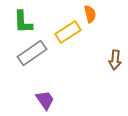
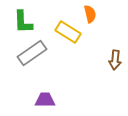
yellow rectangle: rotated 65 degrees clockwise
purple trapezoid: rotated 55 degrees counterclockwise
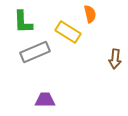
gray rectangle: moved 3 px right, 1 px up; rotated 12 degrees clockwise
brown arrow: moved 1 px up
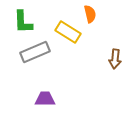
purple trapezoid: moved 1 px up
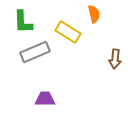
orange semicircle: moved 4 px right
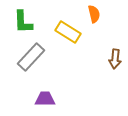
gray rectangle: moved 4 px left, 5 px down; rotated 24 degrees counterclockwise
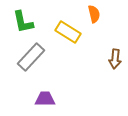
green L-shape: rotated 10 degrees counterclockwise
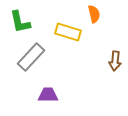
green L-shape: moved 3 px left
yellow rectangle: rotated 15 degrees counterclockwise
brown arrow: moved 2 px down
purple trapezoid: moved 3 px right, 4 px up
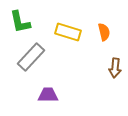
orange semicircle: moved 10 px right, 18 px down
brown arrow: moved 7 px down
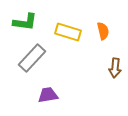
green L-shape: moved 5 px right; rotated 70 degrees counterclockwise
orange semicircle: moved 1 px left, 1 px up
gray rectangle: moved 1 px right, 1 px down
purple trapezoid: rotated 10 degrees counterclockwise
